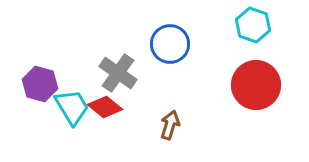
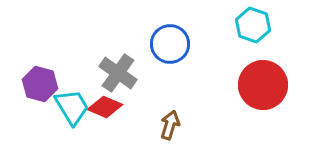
red circle: moved 7 px right
red diamond: rotated 16 degrees counterclockwise
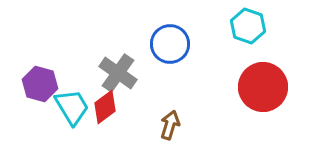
cyan hexagon: moved 5 px left, 1 px down
red circle: moved 2 px down
red diamond: rotated 60 degrees counterclockwise
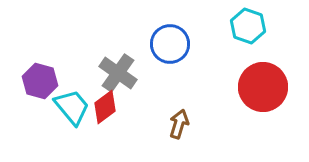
purple hexagon: moved 3 px up
cyan trapezoid: rotated 9 degrees counterclockwise
brown arrow: moved 9 px right, 1 px up
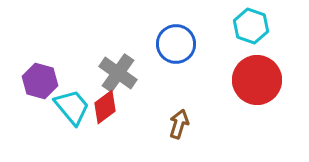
cyan hexagon: moved 3 px right
blue circle: moved 6 px right
red circle: moved 6 px left, 7 px up
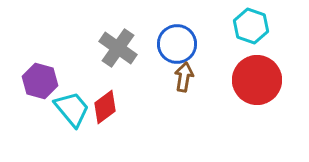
blue circle: moved 1 px right
gray cross: moved 25 px up
cyan trapezoid: moved 2 px down
brown arrow: moved 5 px right, 47 px up; rotated 8 degrees counterclockwise
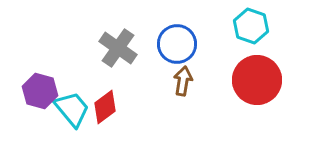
brown arrow: moved 1 px left, 4 px down
purple hexagon: moved 10 px down
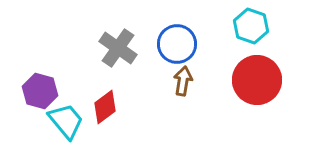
cyan trapezoid: moved 6 px left, 12 px down
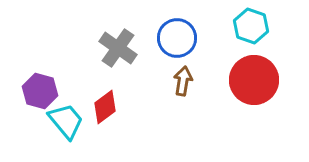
blue circle: moved 6 px up
red circle: moved 3 px left
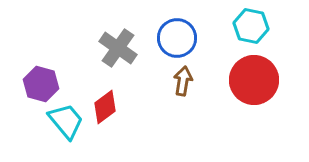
cyan hexagon: rotated 8 degrees counterclockwise
purple hexagon: moved 1 px right, 7 px up
